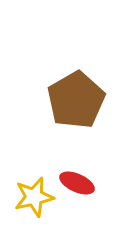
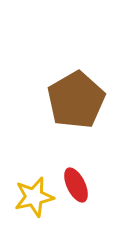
red ellipse: moved 1 px left, 2 px down; rotated 40 degrees clockwise
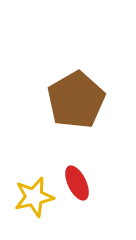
red ellipse: moved 1 px right, 2 px up
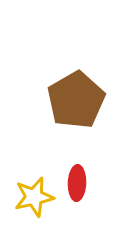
red ellipse: rotated 28 degrees clockwise
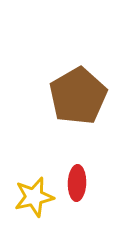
brown pentagon: moved 2 px right, 4 px up
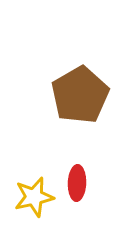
brown pentagon: moved 2 px right, 1 px up
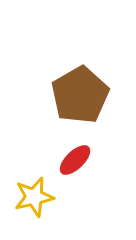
red ellipse: moved 2 px left, 23 px up; rotated 44 degrees clockwise
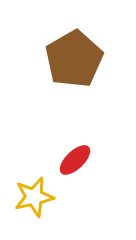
brown pentagon: moved 6 px left, 36 px up
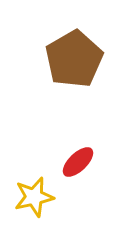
red ellipse: moved 3 px right, 2 px down
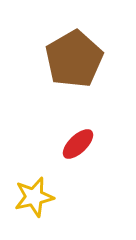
red ellipse: moved 18 px up
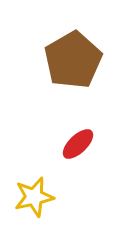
brown pentagon: moved 1 px left, 1 px down
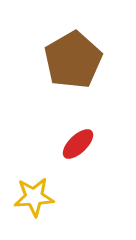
yellow star: rotated 9 degrees clockwise
